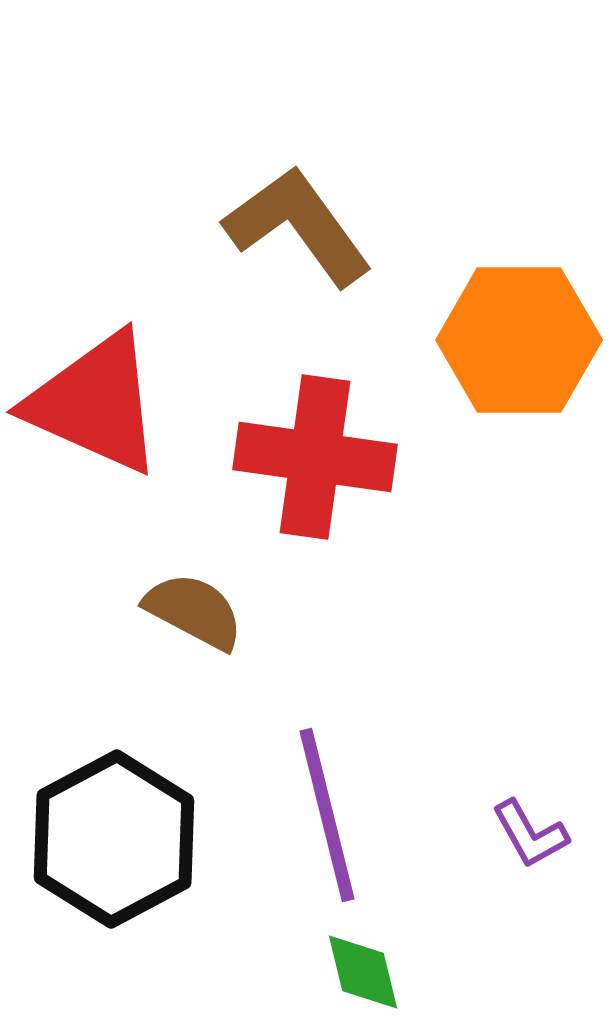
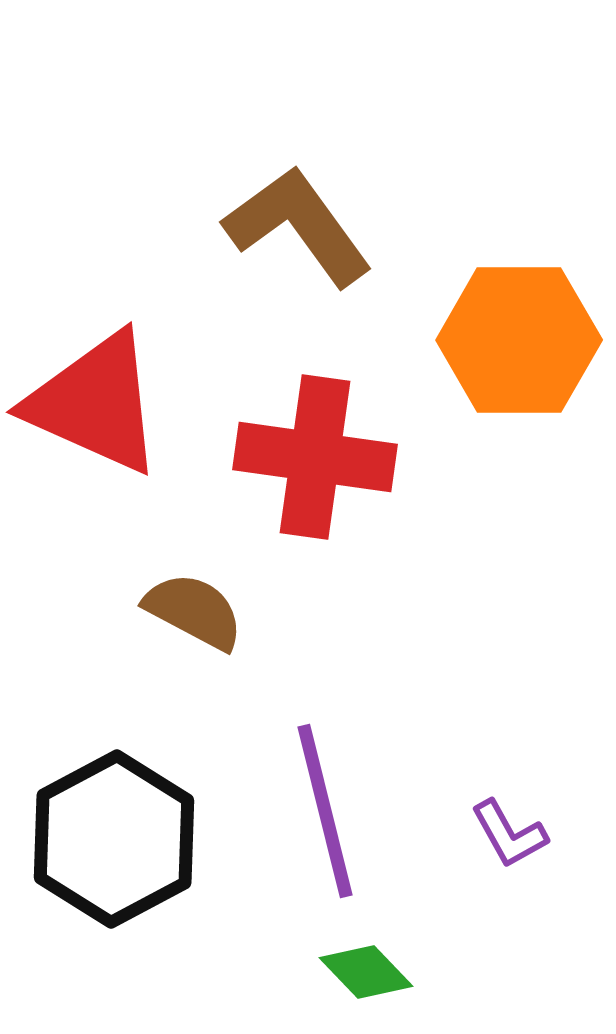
purple line: moved 2 px left, 4 px up
purple L-shape: moved 21 px left
green diamond: moved 3 px right; rotated 30 degrees counterclockwise
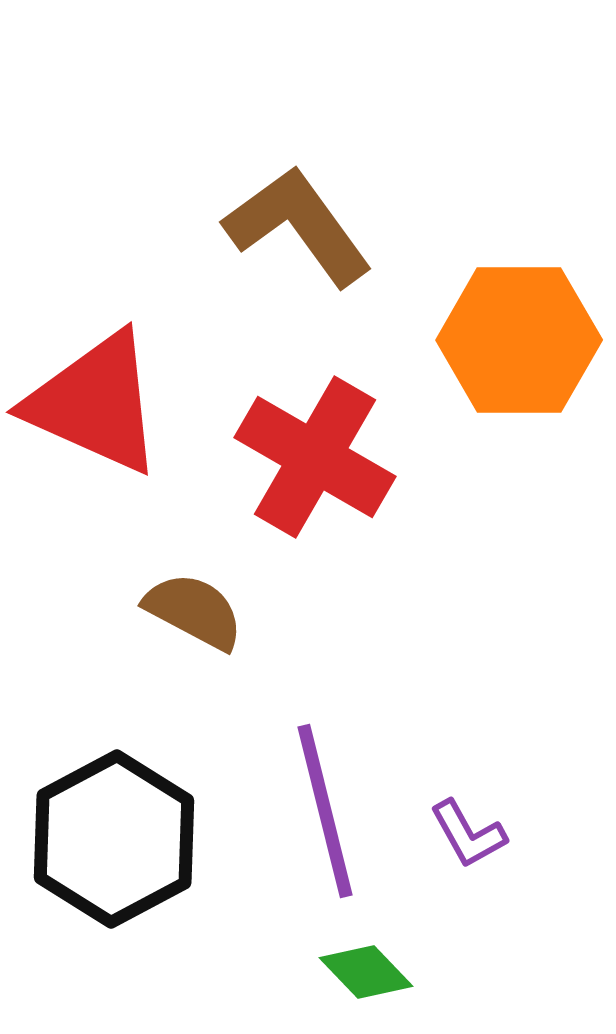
red cross: rotated 22 degrees clockwise
purple L-shape: moved 41 px left
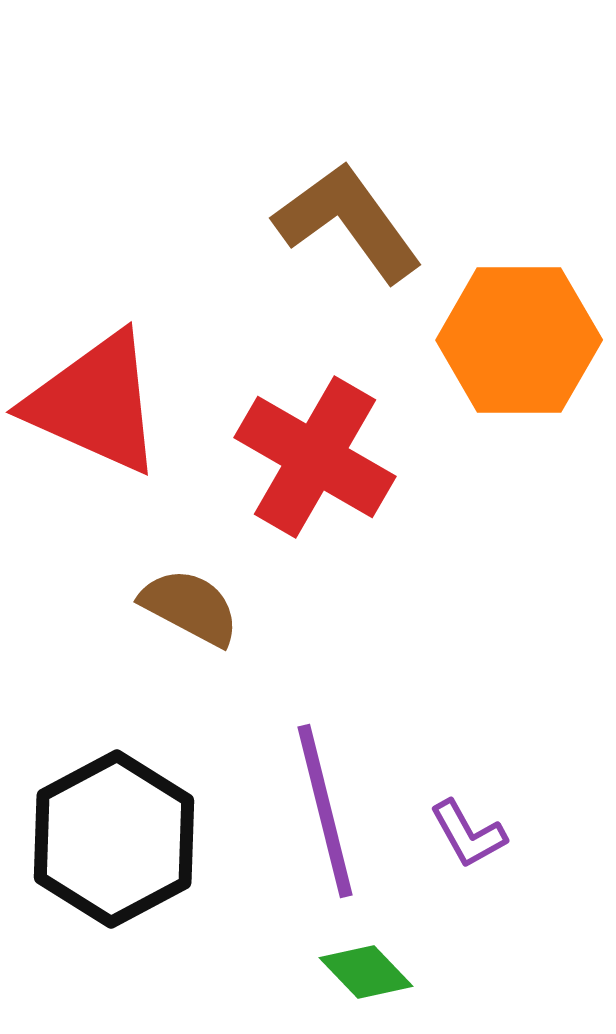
brown L-shape: moved 50 px right, 4 px up
brown semicircle: moved 4 px left, 4 px up
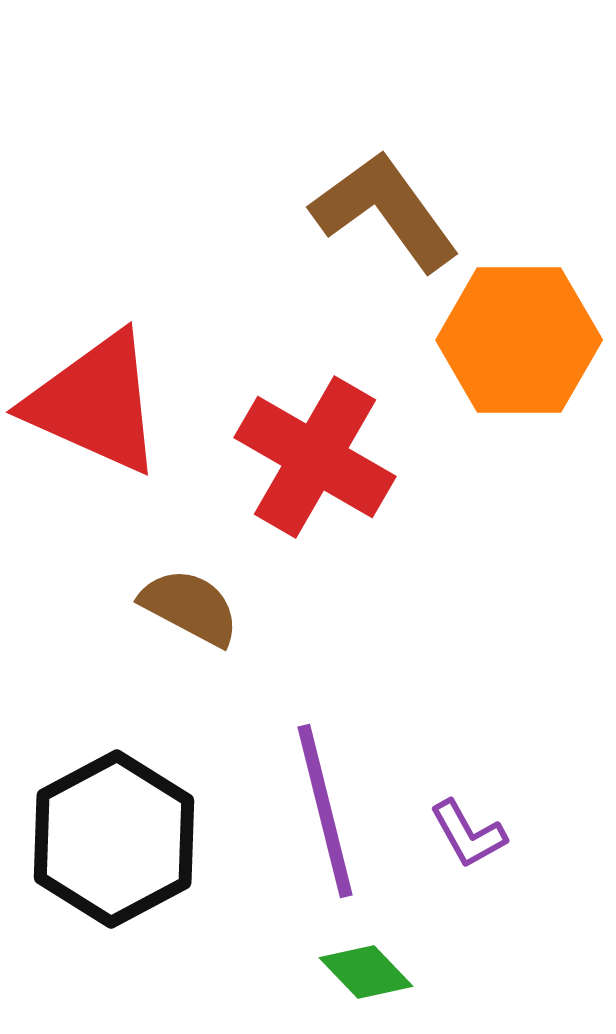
brown L-shape: moved 37 px right, 11 px up
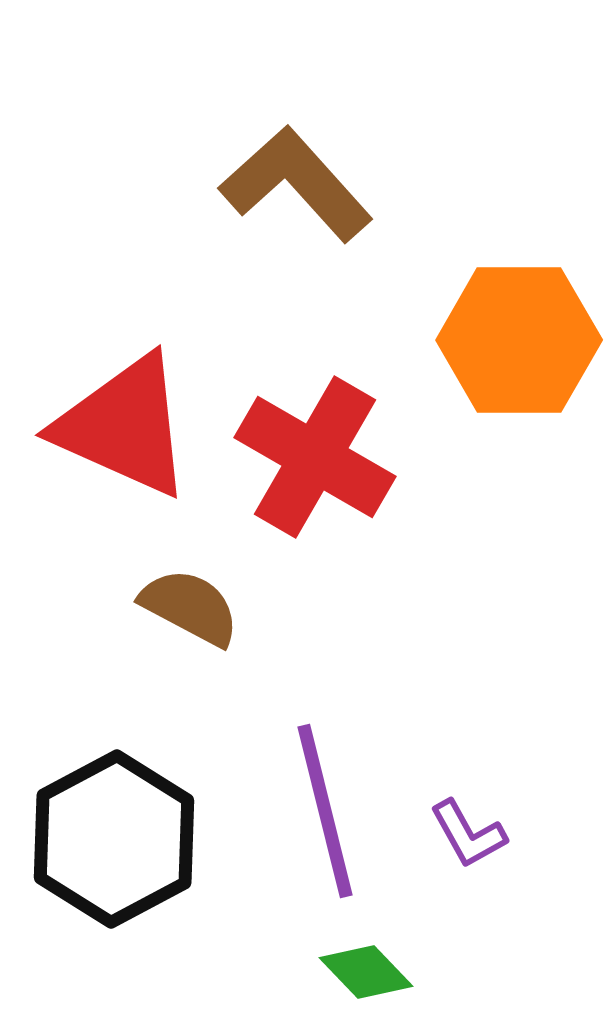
brown L-shape: moved 89 px left, 27 px up; rotated 6 degrees counterclockwise
red triangle: moved 29 px right, 23 px down
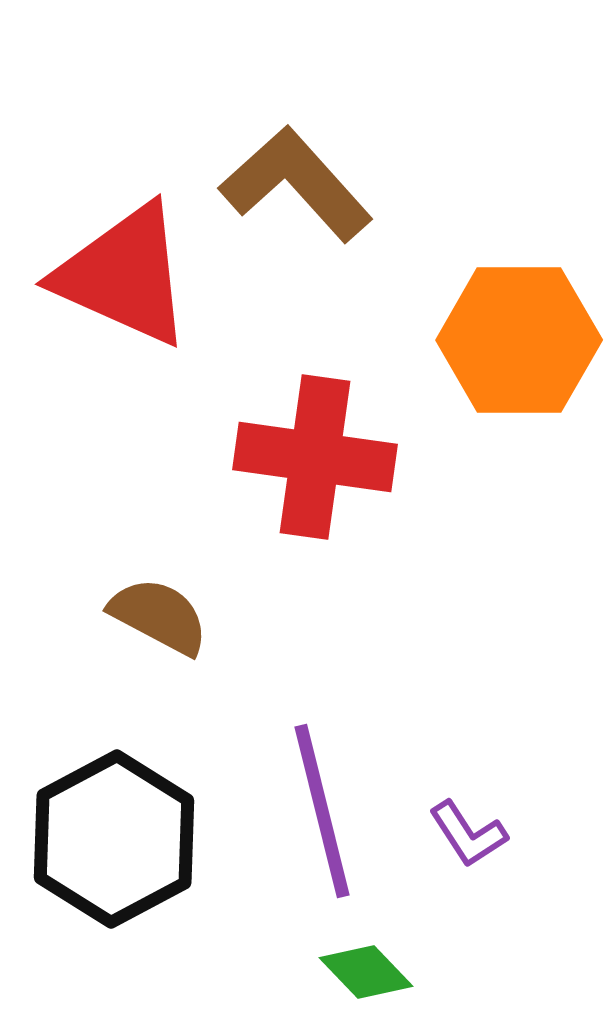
red triangle: moved 151 px up
red cross: rotated 22 degrees counterclockwise
brown semicircle: moved 31 px left, 9 px down
purple line: moved 3 px left
purple L-shape: rotated 4 degrees counterclockwise
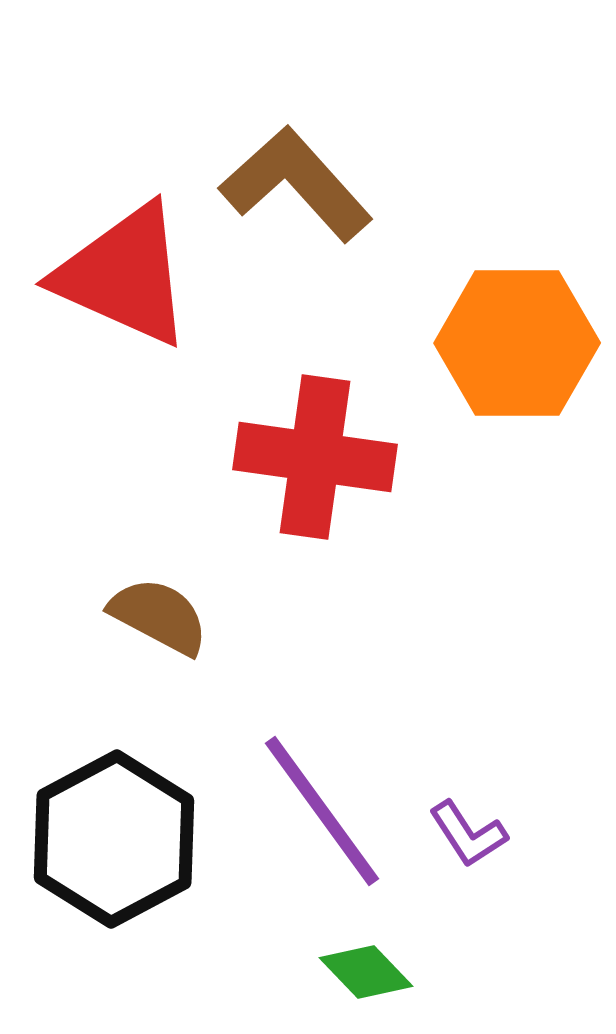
orange hexagon: moved 2 px left, 3 px down
purple line: rotated 22 degrees counterclockwise
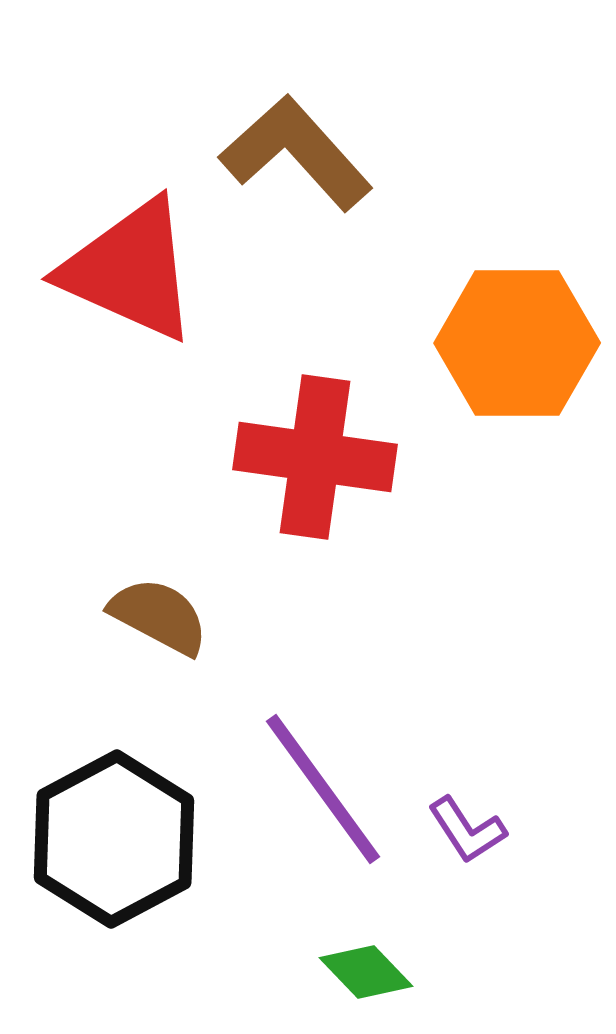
brown L-shape: moved 31 px up
red triangle: moved 6 px right, 5 px up
purple line: moved 1 px right, 22 px up
purple L-shape: moved 1 px left, 4 px up
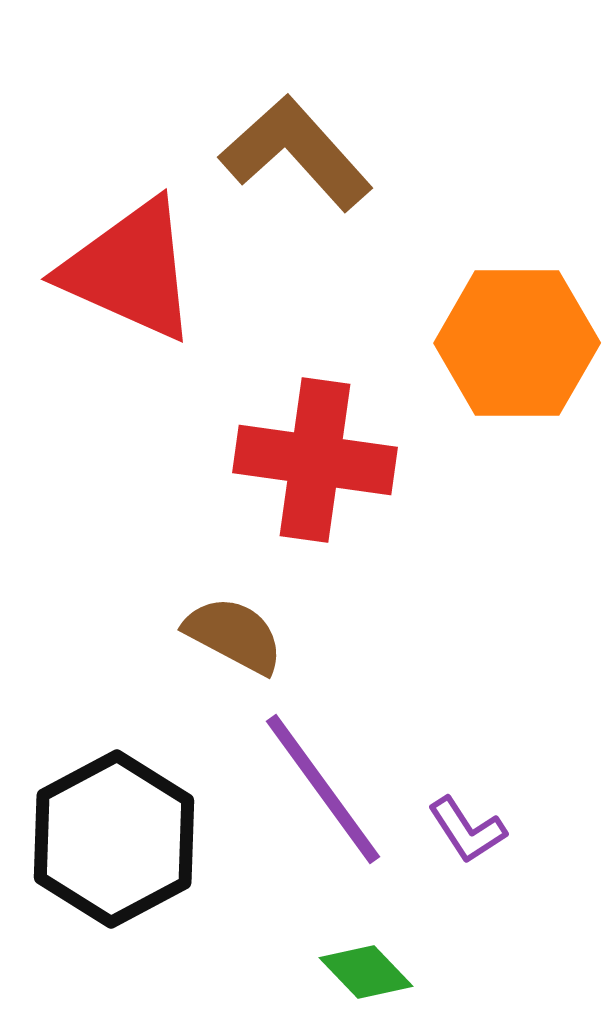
red cross: moved 3 px down
brown semicircle: moved 75 px right, 19 px down
